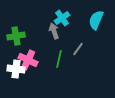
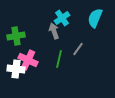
cyan semicircle: moved 1 px left, 2 px up
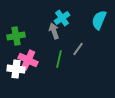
cyan semicircle: moved 4 px right, 2 px down
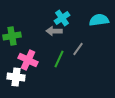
cyan semicircle: rotated 60 degrees clockwise
gray arrow: rotated 70 degrees counterclockwise
green cross: moved 4 px left
green line: rotated 12 degrees clockwise
white cross: moved 8 px down
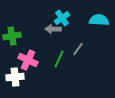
cyan semicircle: rotated 12 degrees clockwise
gray arrow: moved 1 px left, 2 px up
white cross: moved 1 px left; rotated 12 degrees counterclockwise
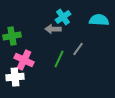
cyan cross: moved 1 px right, 1 px up
pink cross: moved 4 px left
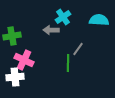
gray arrow: moved 2 px left, 1 px down
green line: moved 9 px right, 4 px down; rotated 24 degrees counterclockwise
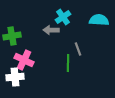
gray line: rotated 56 degrees counterclockwise
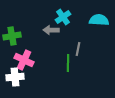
gray line: rotated 32 degrees clockwise
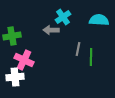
green line: moved 23 px right, 6 px up
